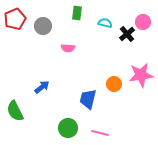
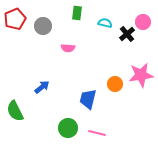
orange circle: moved 1 px right
pink line: moved 3 px left
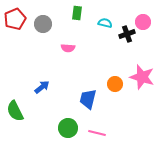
gray circle: moved 2 px up
black cross: rotated 21 degrees clockwise
pink star: moved 1 px right, 2 px down; rotated 25 degrees clockwise
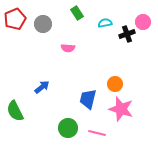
green rectangle: rotated 40 degrees counterclockwise
cyan semicircle: rotated 24 degrees counterclockwise
pink star: moved 21 px left, 32 px down
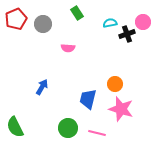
red pentagon: moved 1 px right
cyan semicircle: moved 5 px right
blue arrow: rotated 21 degrees counterclockwise
green semicircle: moved 16 px down
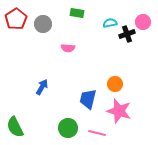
green rectangle: rotated 48 degrees counterclockwise
red pentagon: rotated 10 degrees counterclockwise
pink star: moved 2 px left, 2 px down
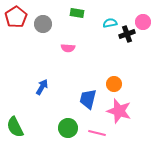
red pentagon: moved 2 px up
orange circle: moved 1 px left
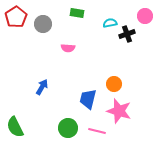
pink circle: moved 2 px right, 6 px up
pink line: moved 2 px up
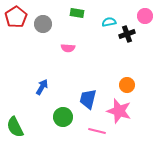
cyan semicircle: moved 1 px left, 1 px up
orange circle: moved 13 px right, 1 px down
green circle: moved 5 px left, 11 px up
